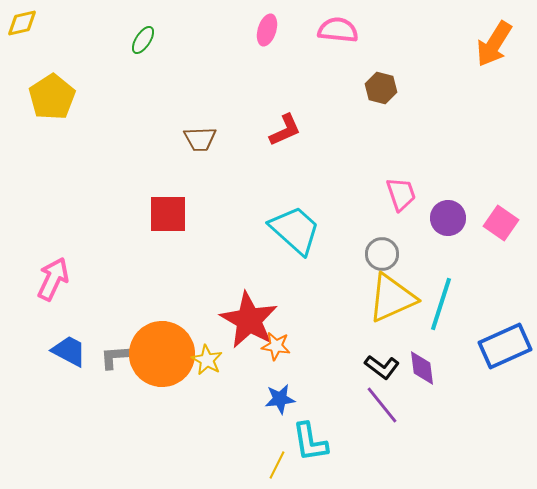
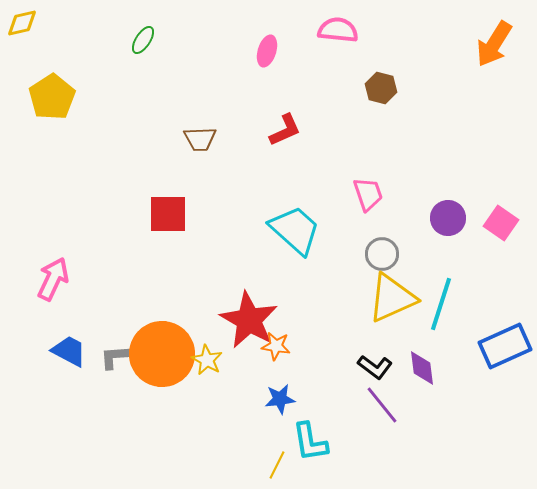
pink ellipse: moved 21 px down
pink trapezoid: moved 33 px left
black L-shape: moved 7 px left
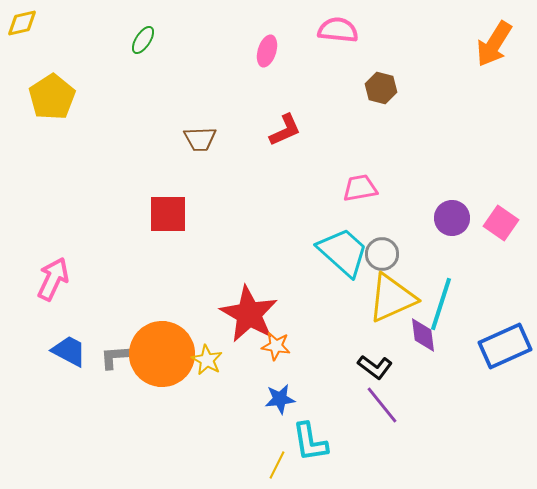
pink trapezoid: moved 8 px left, 6 px up; rotated 81 degrees counterclockwise
purple circle: moved 4 px right
cyan trapezoid: moved 48 px right, 22 px down
red star: moved 6 px up
purple diamond: moved 1 px right, 33 px up
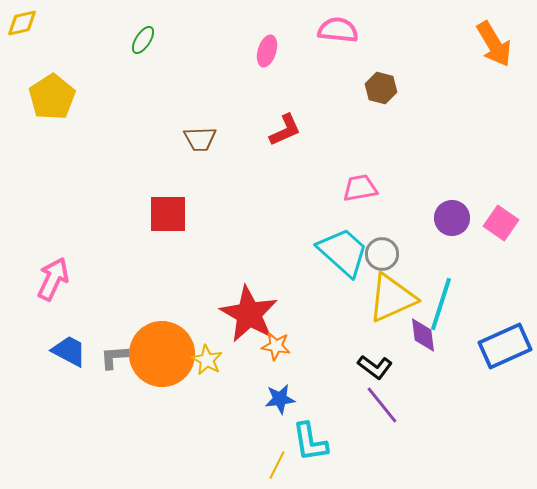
orange arrow: rotated 63 degrees counterclockwise
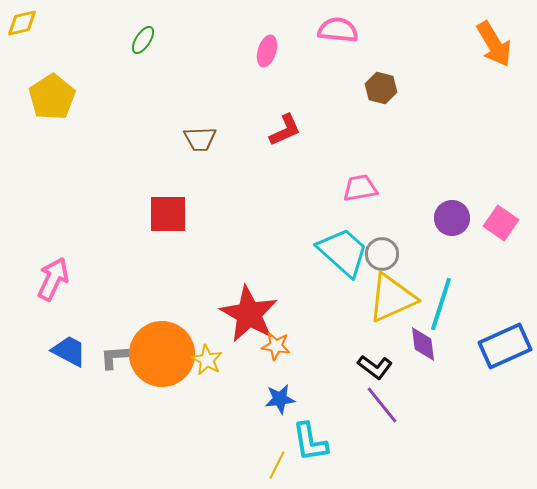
purple diamond: moved 9 px down
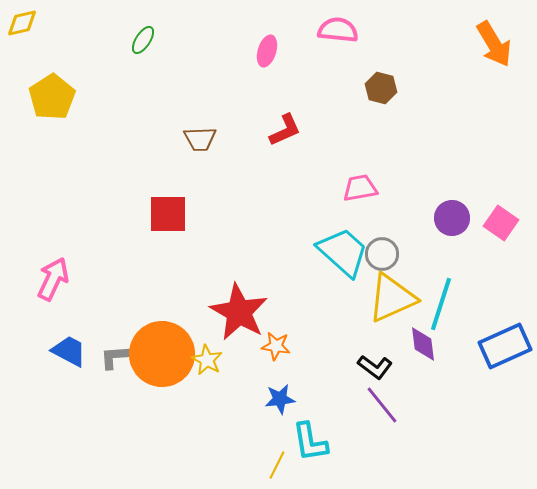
red star: moved 10 px left, 2 px up
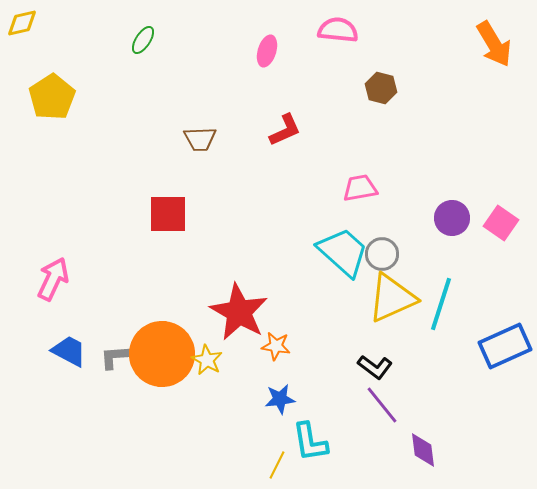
purple diamond: moved 106 px down
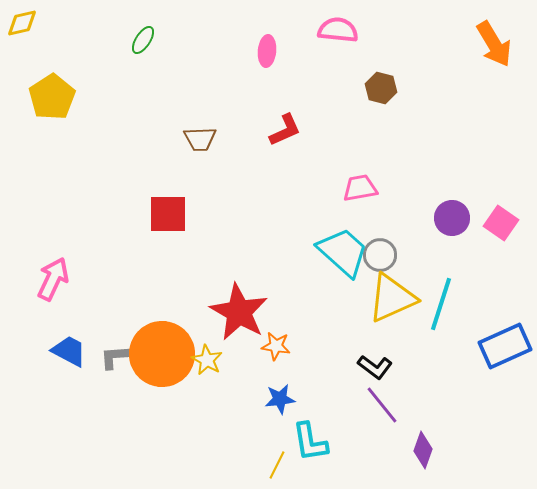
pink ellipse: rotated 12 degrees counterclockwise
gray circle: moved 2 px left, 1 px down
purple diamond: rotated 27 degrees clockwise
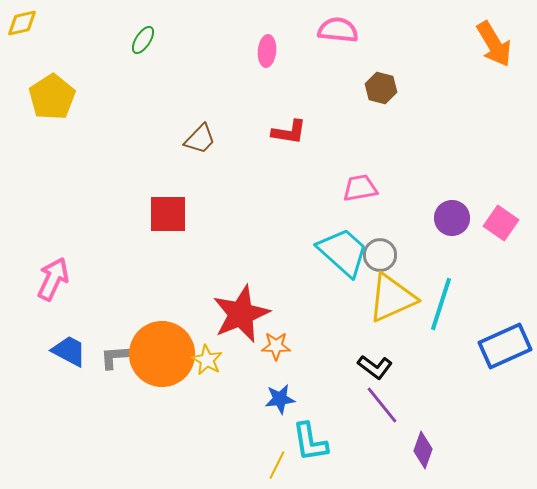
red L-shape: moved 4 px right, 2 px down; rotated 33 degrees clockwise
brown trapezoid: rotated 44 degrees counterclockwise
red star: moved 2 px right, 2 px down; rotated 20 degrees clockwise
orange star: rotated 8 degrees counterclockwise
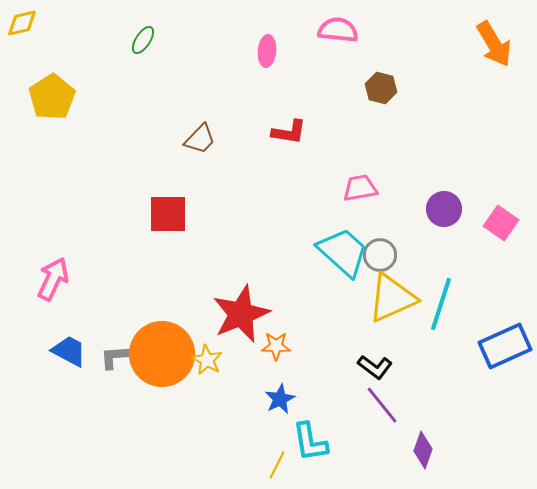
purple circle: moved 8 px left, 9 px up
blue star: rotated 20 degrees counterclockwise
